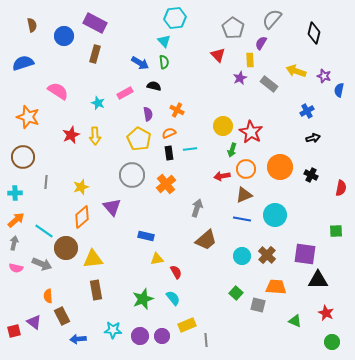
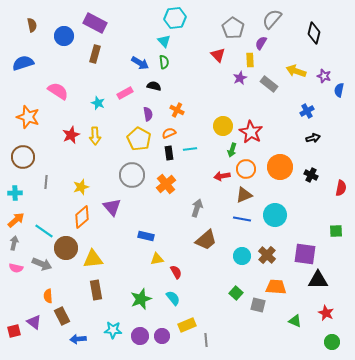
green star at (143, 299): moved 2 px left
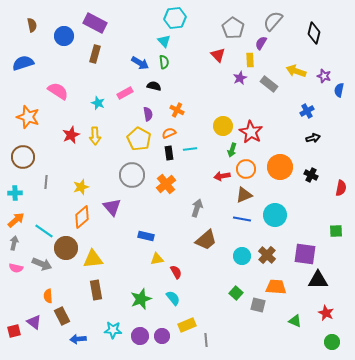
gray semicircle at (272, 19): moved 1 px right, 2 px down
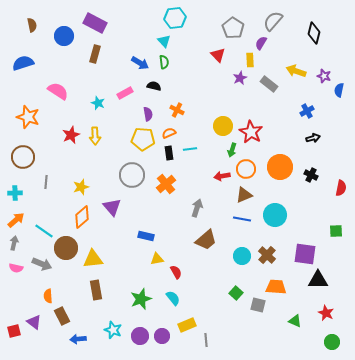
yellow pentagon at (139, 139): moved 4 px right; rotated 25 degrees counterclockwise
cyan star at (113, 330): rotated 18 degrees clockwise
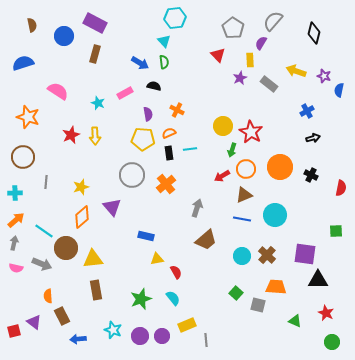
red arrow at (222, 176): rotated 21 degrees counterclockwise
